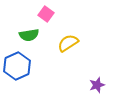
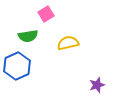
pink square: rotated 21 degrees clockwise
green semicircle: moved 1 px left, 1 px down
yellow semicircle: rotated 20 degrees clockwise
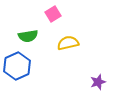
pink square: moved 7 px right
purple star: moved 1 px right, 3 px up
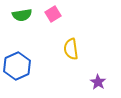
green semicircle: moved 6 px left, 21 px up
yellow semicircle: moved 3 px right, 6 px down; rotated 85 degrees counterclockwise
purple star: rotated 21 degrees counterclockwise
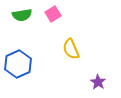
yellow semicircle: rotated 15 degrees counterclockwise
blue hexagon: moved 1 px right, 2 px up
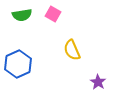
pink square: rotated 28 degrees counterclockwise
yellow semicircle: moved 1 px right, 1 px down
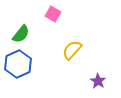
green semicircle: moved 1 px left, 19 px down; rotated 42 degrees counterclockwise
yellow semicircle: rotated 65 degrees clockwise
purple star: moved 1 px up
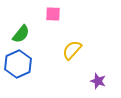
pink square: rotated 28 degrees counterclockwise
purple star: rotated 14 degrees counterclockwise
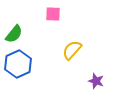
green semicircle: moved 7 px left
purple star: moved 2 px left
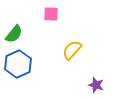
pink square: moved 2 px left
purple star: moved 4 px down
